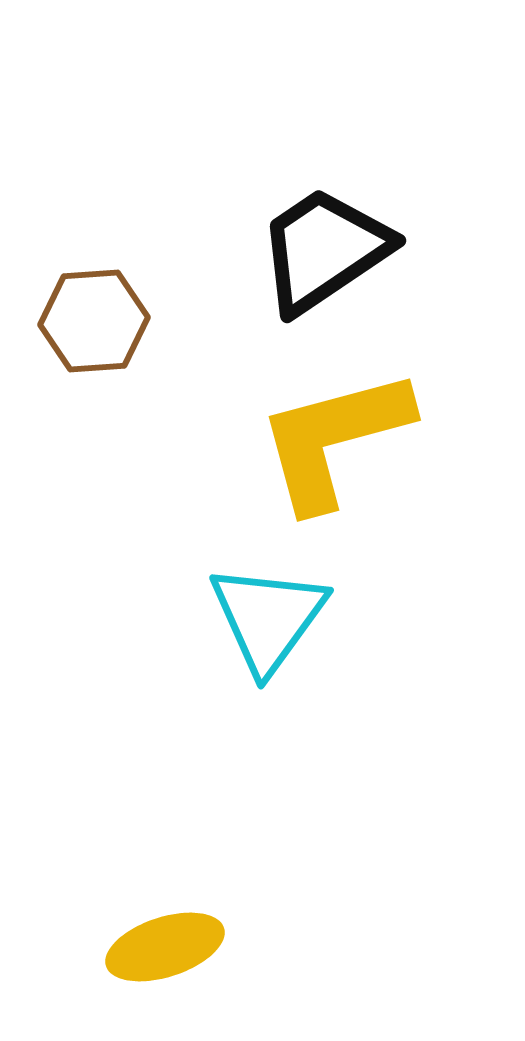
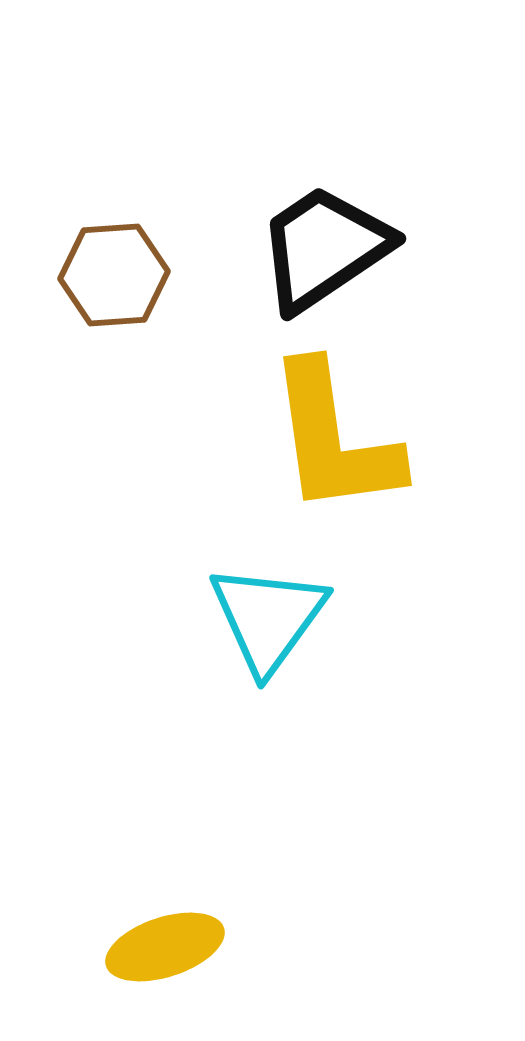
black trapezoid: moved 2 px up
brown hexagon: moved 20 px right, 46 px up
yellow L-shape: rotated 83 degrees counterclockwise
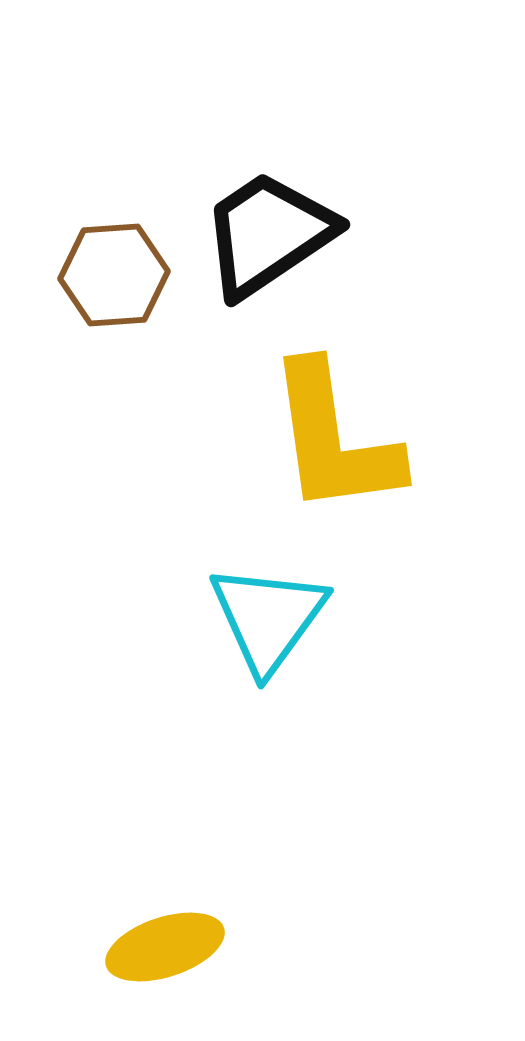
black trapezoid: moved 56 px left, 14 px up
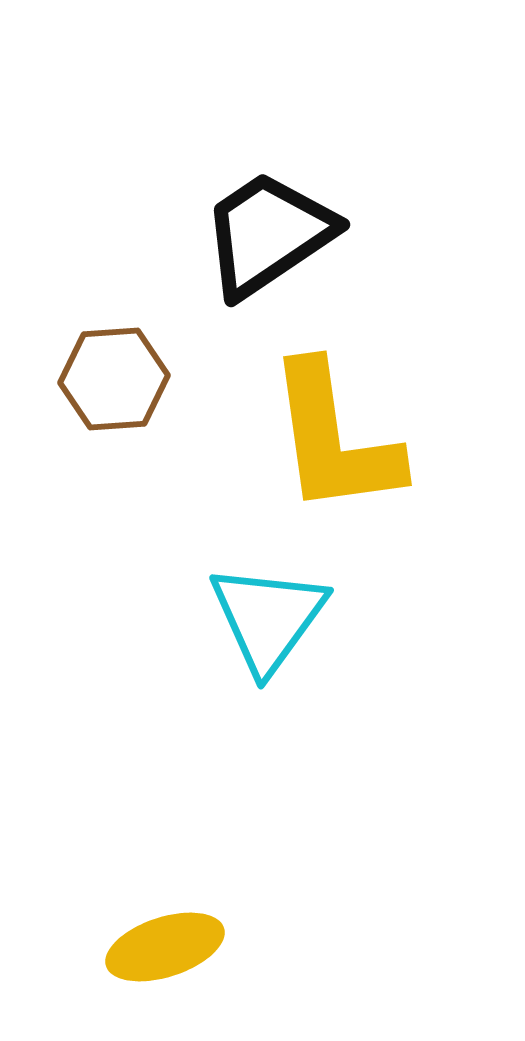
brown hexagon: moved 104 px down
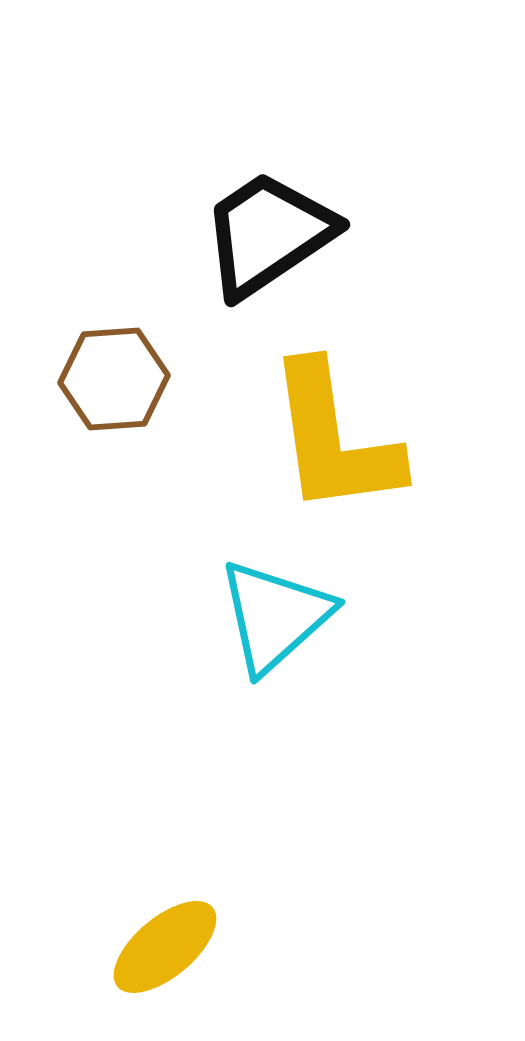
cyan triangle: moved 7 px right, 2 px up; rotated 12 degrees clockwise
yellow ellipse: rotated 22 degrees counterclockwise
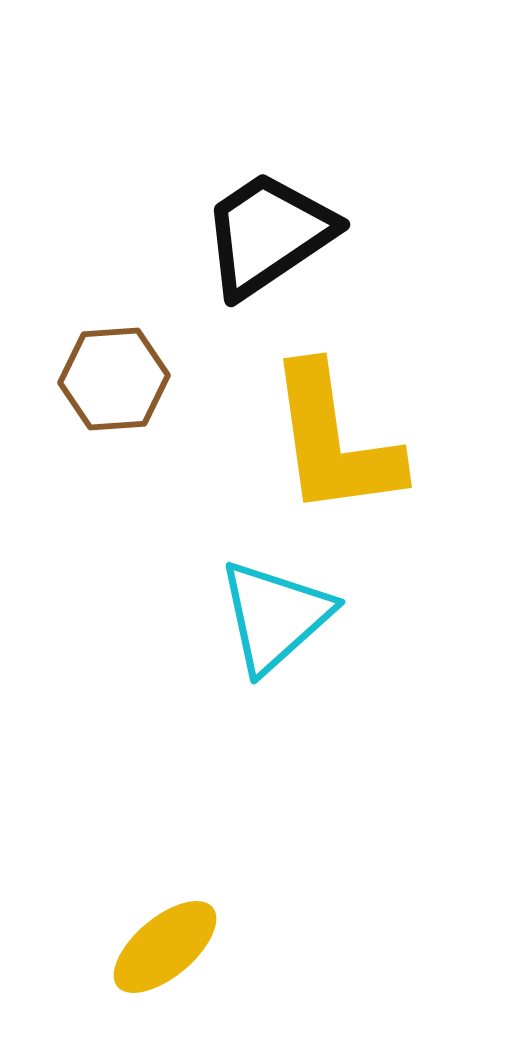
yellow L-shape: moved 2 px down
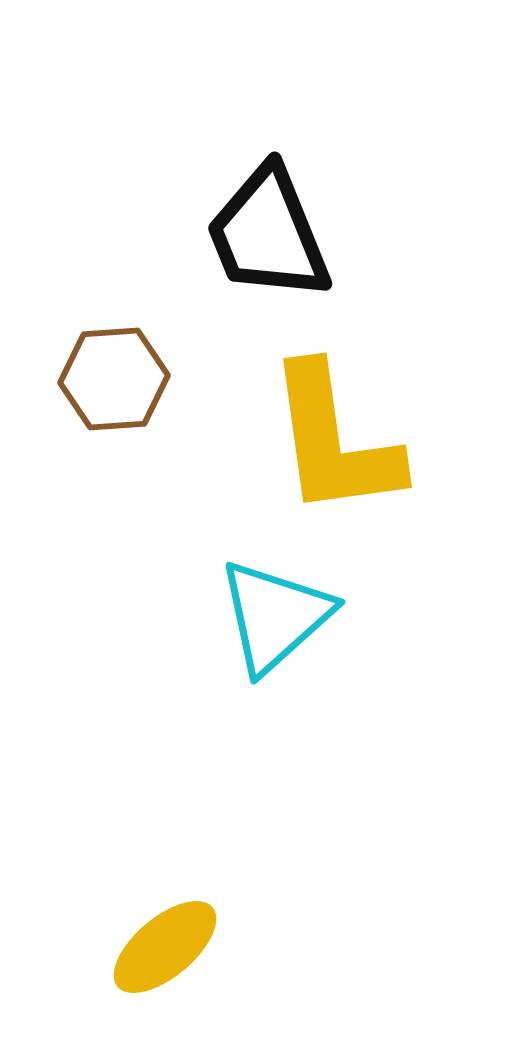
black trapezoid: rotated 78 degrees counterclockwise
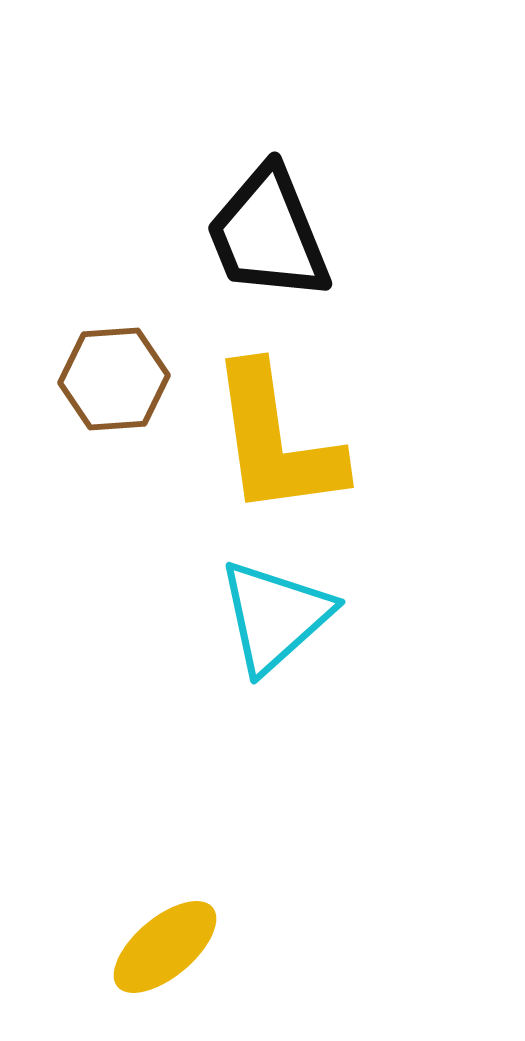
yellow L-shape: moved 58 px left
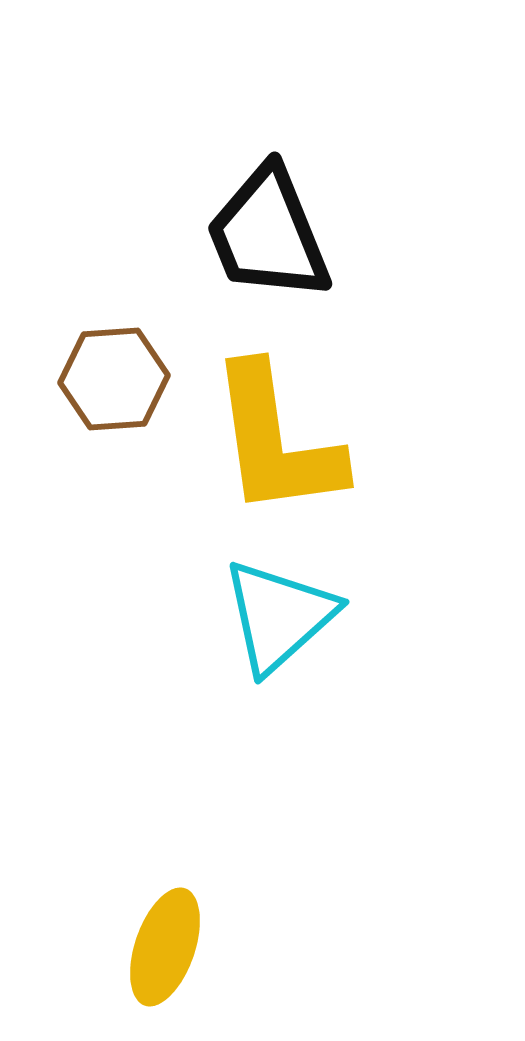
cyan triangle: moved 4 px right
yellow ellipse: rotated 31 degrees counterclockwise
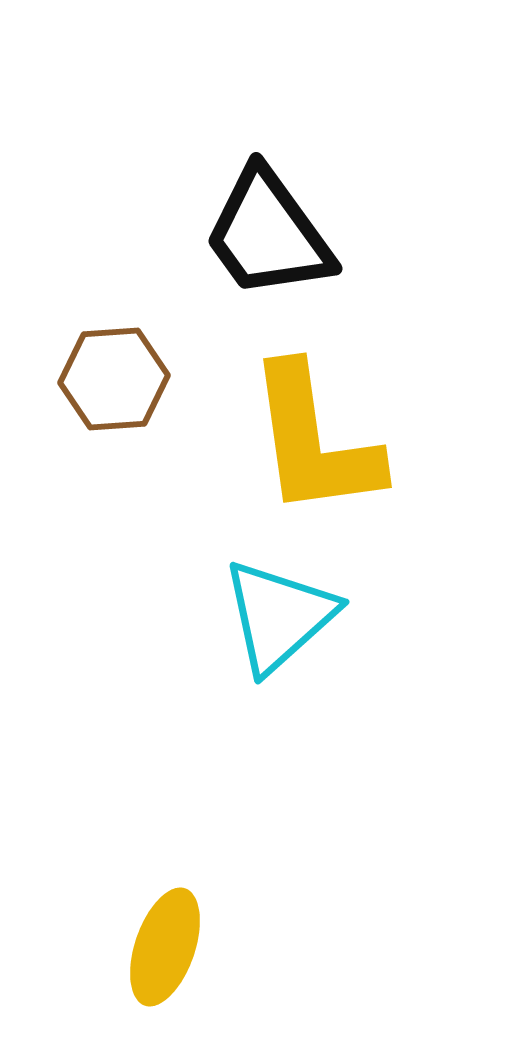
black trapezoid: rotated 14 degrees counterclockwise
yellow L-shape: moved 38 px right
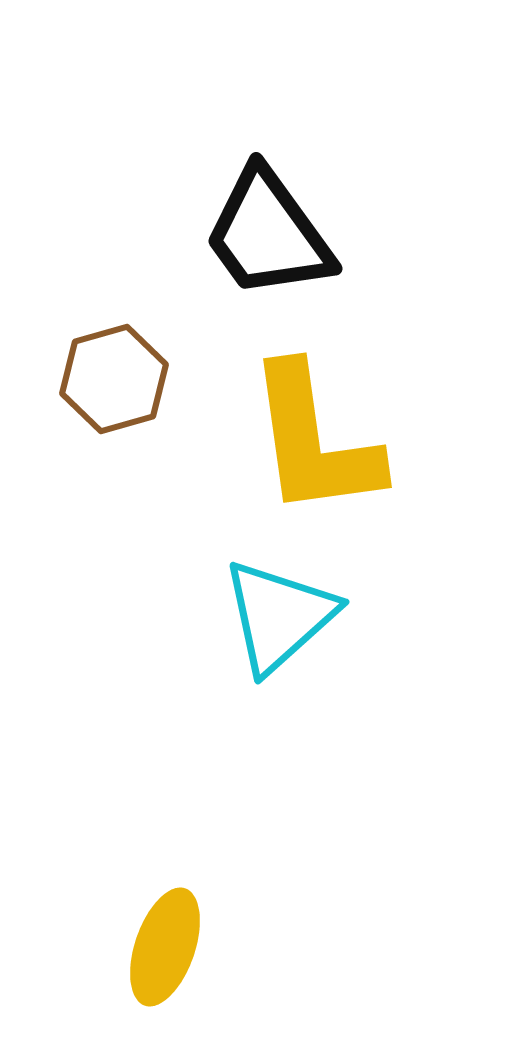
brown hexagon: rotated 12 degrees counterclockwise
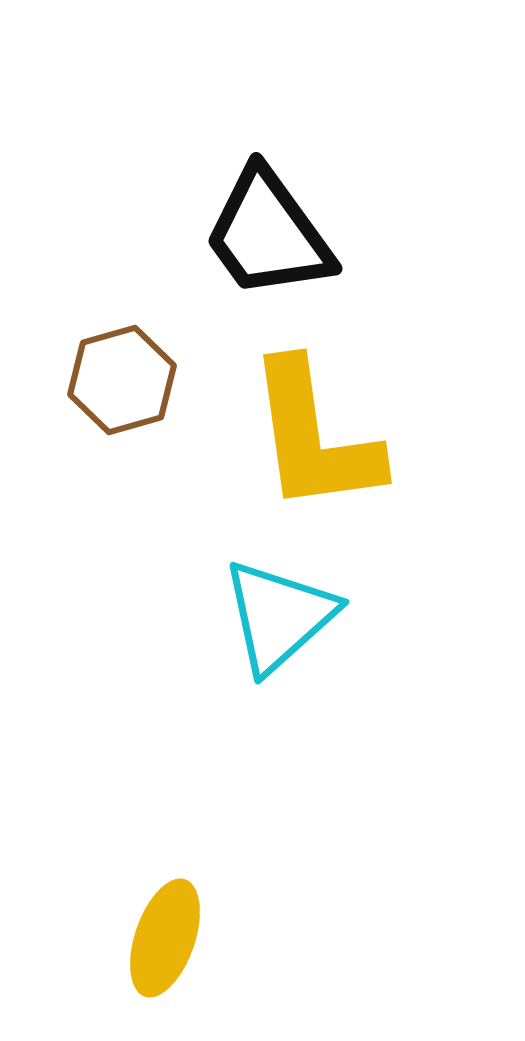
brown hexagon: moved 8 px right, 1 px down
yellow L-shape: moved 4 px up
yellow ellipse: moved 9 px up
